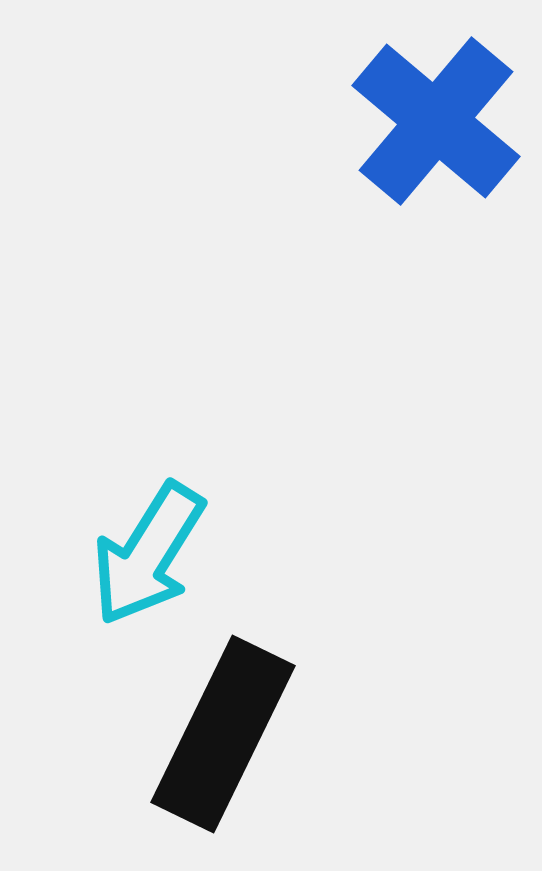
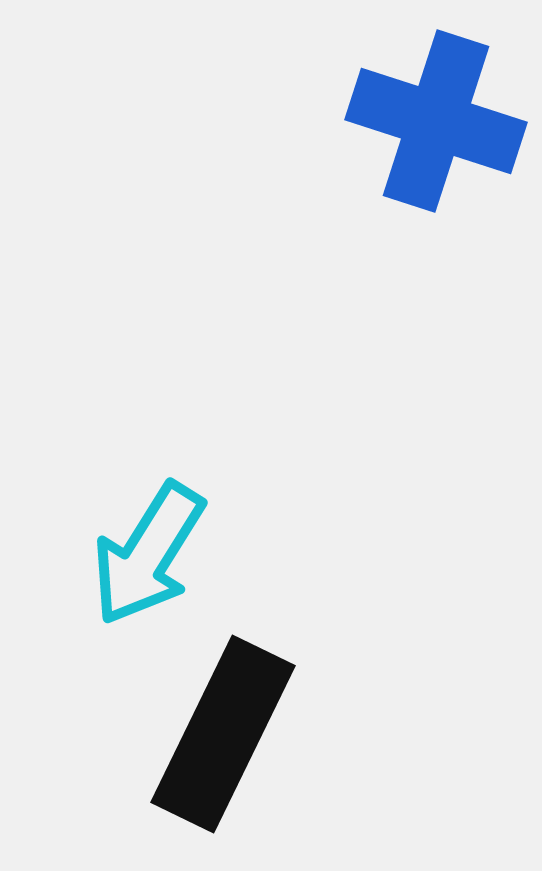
blue cross: rotated 22 degrees counterclockwise
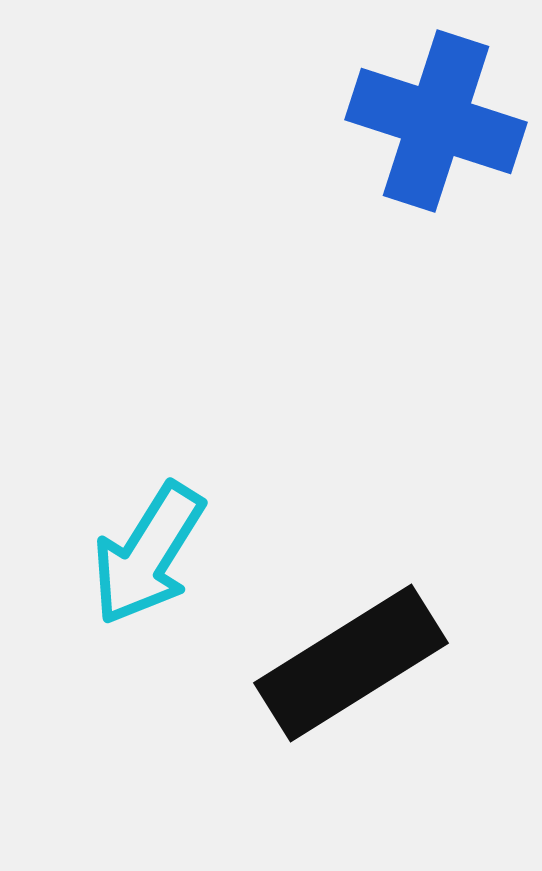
black rectangle: moved 128 px right, 71 px up; rotated 32 degrees clockwise
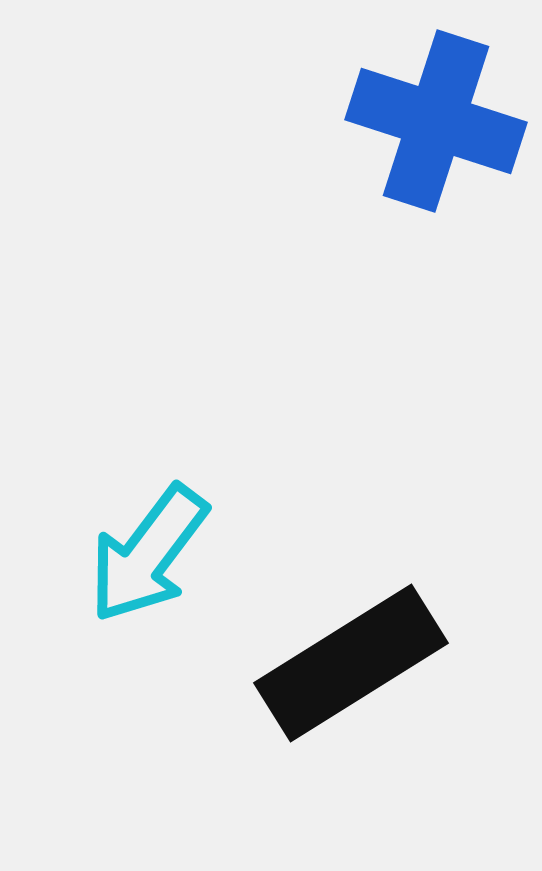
cyan arrow: rotated 5 degrees clockwise
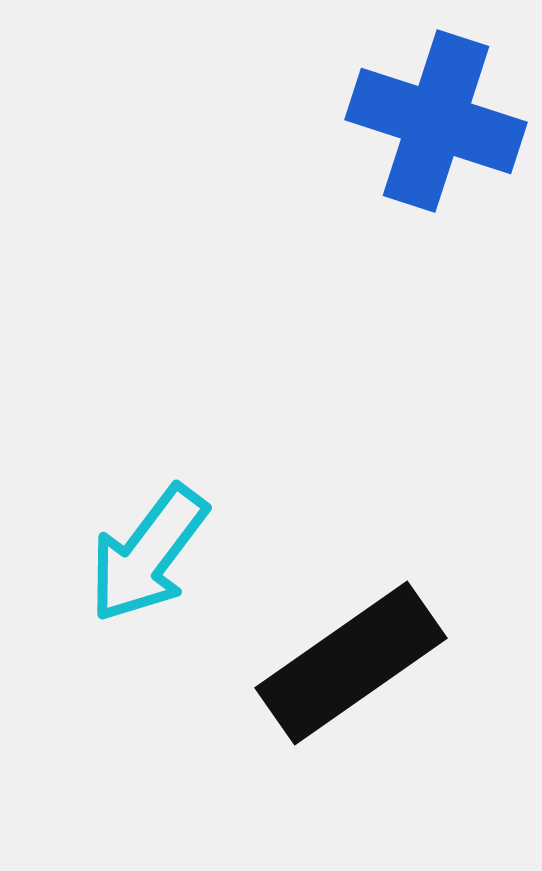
black rectangle: rotated 3 degrees counterclockwise
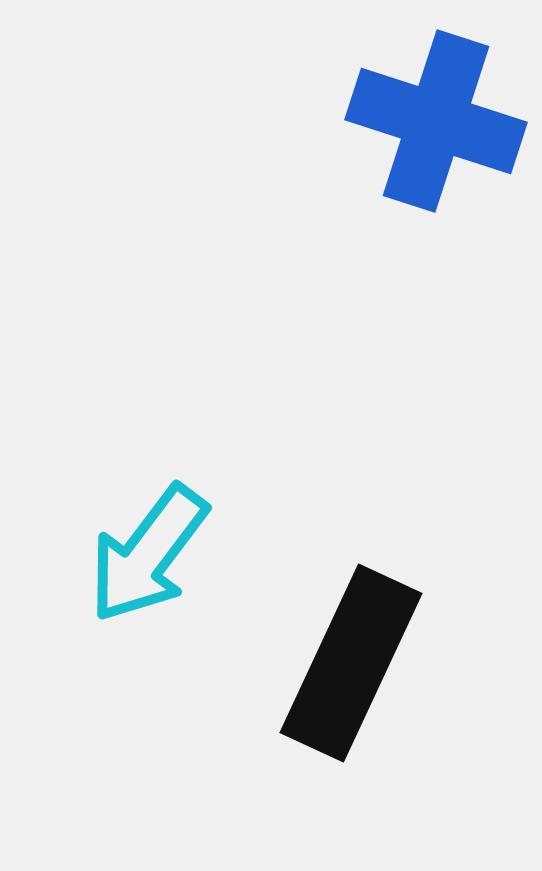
black rectangle: rotated 30 degrees counterclockwise
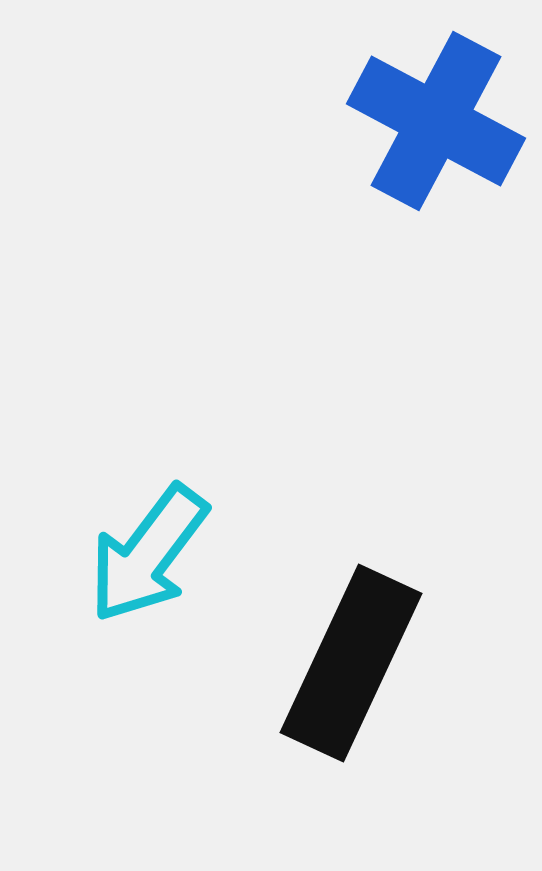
blue cross: rotated 10 degrees clockwise
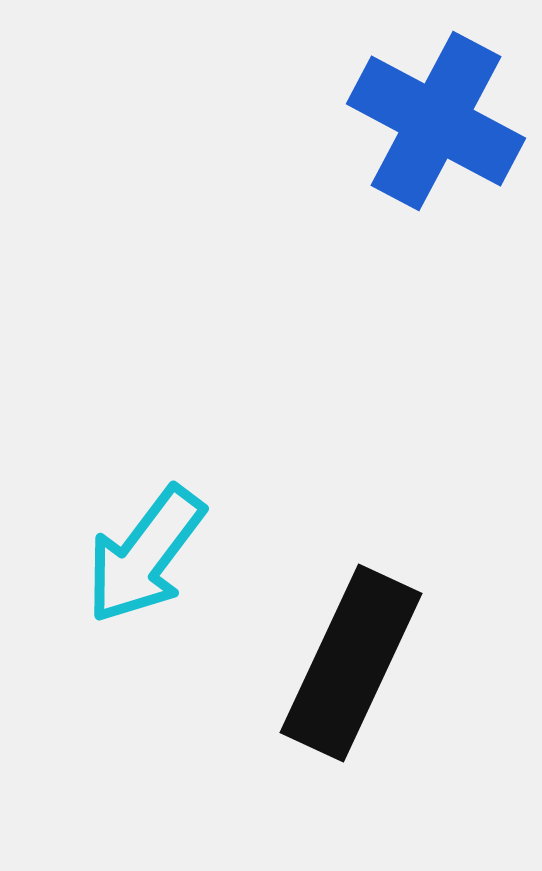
cyan arrow: moved 3 px left, 1 px down
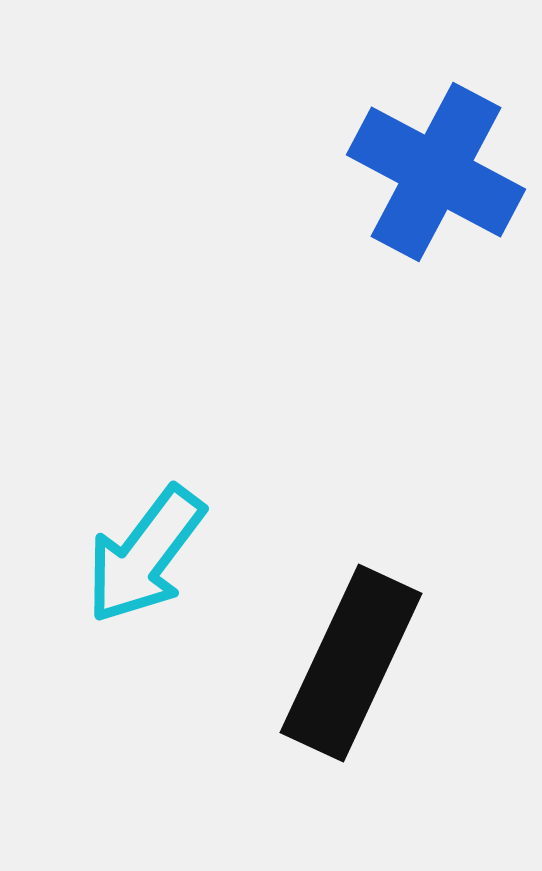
blue cross: moved 51 px down
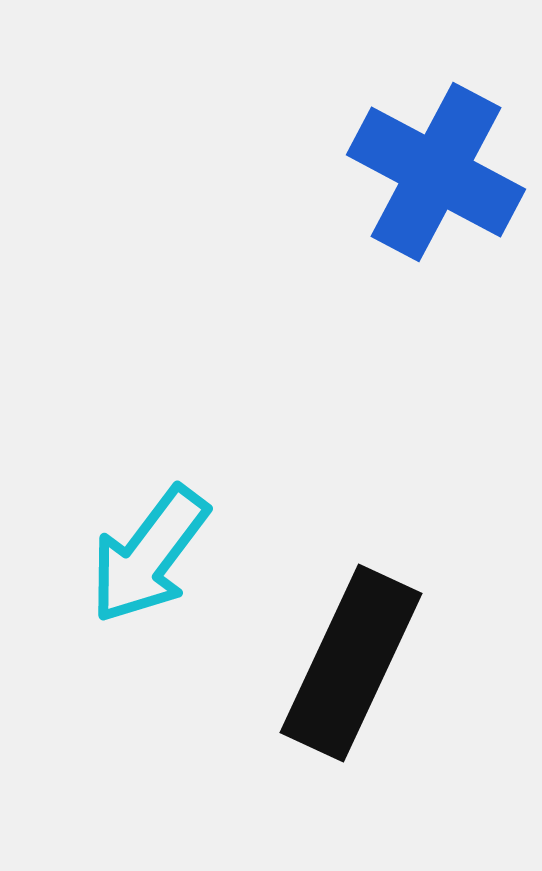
cyan arrow: moved 4 px right
